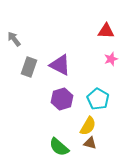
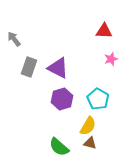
red triangle: moved 2 px left
purple triangle: moved 2 px left, 3 px down
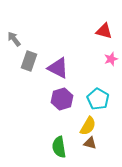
red triangle: rotated 12 degrees clockwise
gray rectangle: moved 6 px up
green semicircle: rotated 40 degrees clockwise
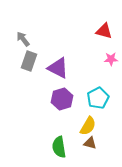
gray arrow: moved 9 px right
pink star: rotated 16 degrees clockwise
cyan pentagon: moved 1 px up; rotated 15 degrees clockwise
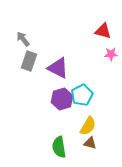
red triangle: moved 1 px left
pink star: moved 5 px up
cyan pentagon: moved 16 px left, 3 px up
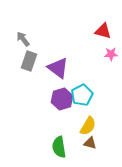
purple triangle: rotated 10 degrees clockwise
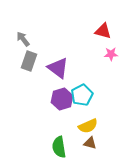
yellow semicircle: rotated 36 degrees clockwise
